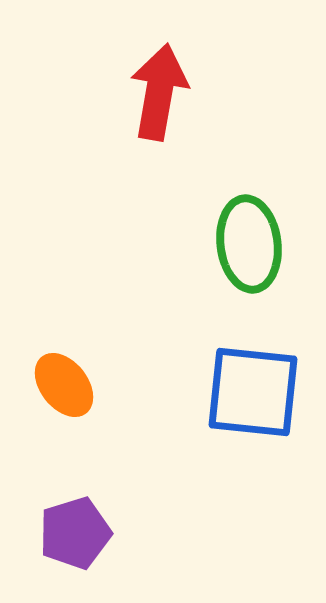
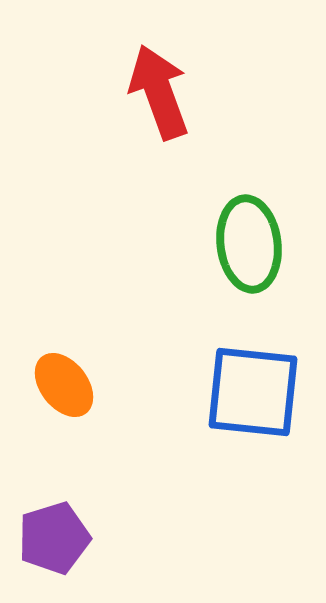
red arrow: rotated 30 degrees counterclockwise
purple pentagon: moved 21 px left, 5 px down
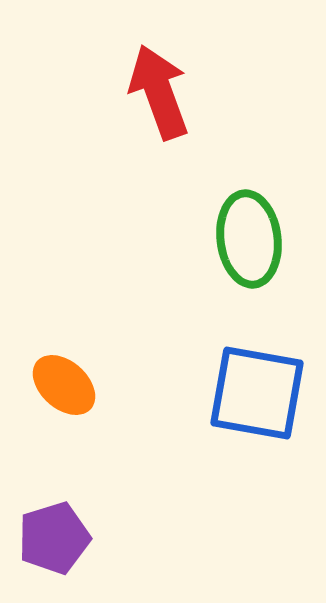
green ellipse: moved 5 px up
orange ellipse: rotated 10 degrees counterclockwise
blue square: moved 4 px right, 1 px down; rotated 4 degrees clockwise
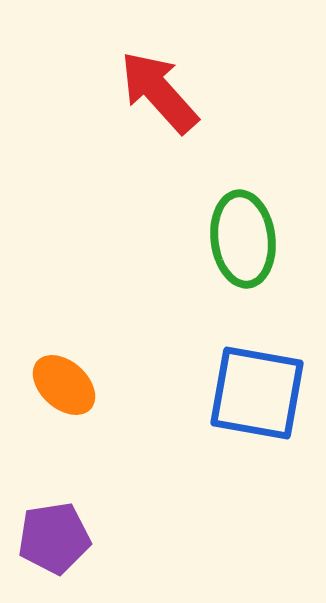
red arrow: rotated 22 degrees counterclockwise
green ellipse: moved 6 px left
purple pentagon: rotated 8 degrees clockwise
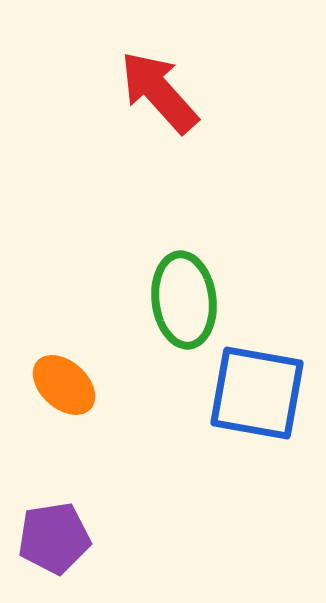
green ellipse: moved 59 px left, 61 px down
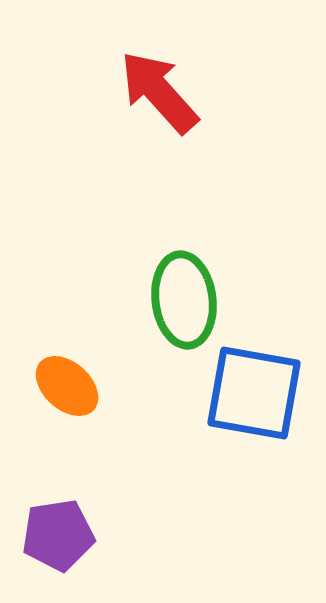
orange ellipse: moved 3 px right, 1 px down
blue square: moved 3 px left
purple pentagon: moved 4 px right, 3 px up
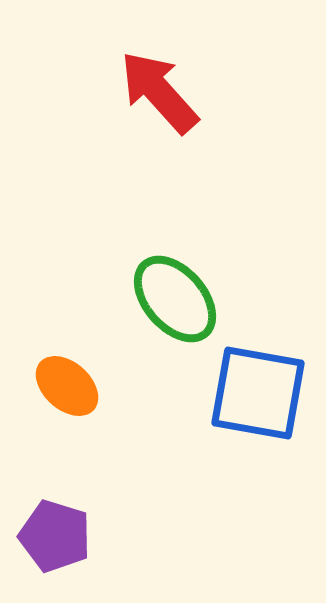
green ellipse: moved 9 px left, 1 px up; rotated 34 degrees counterclockwise
blue square: moved 4 px right
purple pentagon: moved 3 px left, 1 px down; rotated 26 degrees clockwise
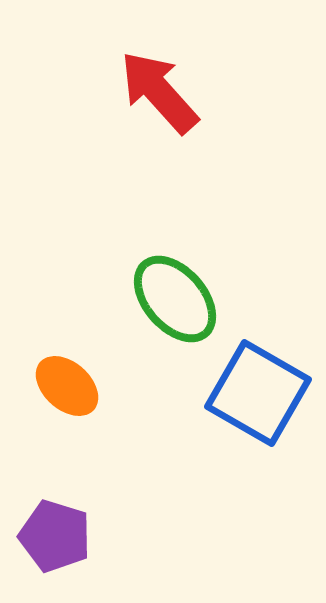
blue square: rotated 20 degrees clockwise
